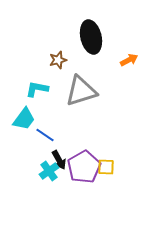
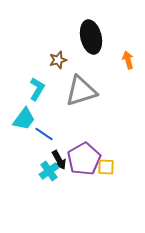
orange arrow: moved 1 px left; rotated 78 degrees counterclockwise
cyan L-shape: rotated 110 degrees clockwise
blue line: moved 1 px left, 1 px up
purple pentagon: moved 8 px up
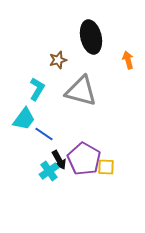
gray triangle: rotated 32 degrees clockwise
purple pentagon: rotated 12 degrees counterclockwise
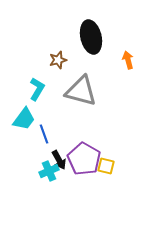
blue line: rotated 36 degrees clockwise
yellow square: moved 1 px up; rotated 12 degrees clockwise
cyan cross: rotated 12 degrees clockwise
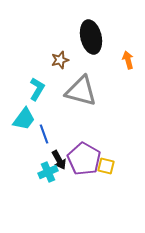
brown star: moved 2 px right
cyan cross: moved 1 px left, 1 px down
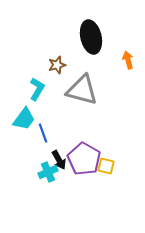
brown star: moved 3 px left, 5 px down
gray triangle: moved 1 px right, 1 px up
blue line: moved 1 px left, 1 px up
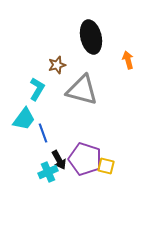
purple pentagon: moved 1 px right; rotated 12 degrees counterclockwise
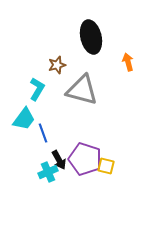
orange arrow: moved 2 px down
